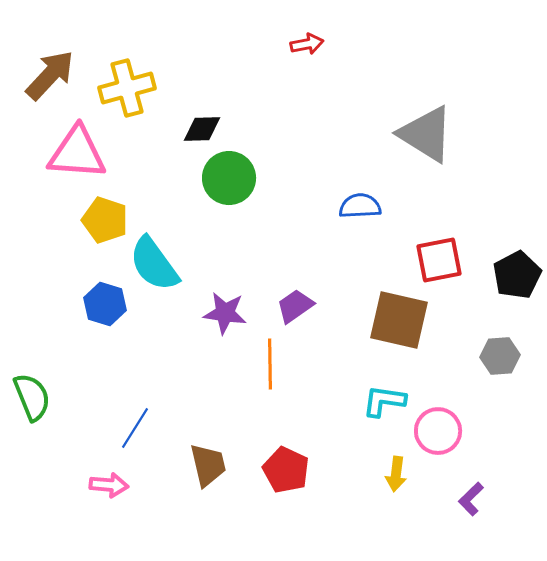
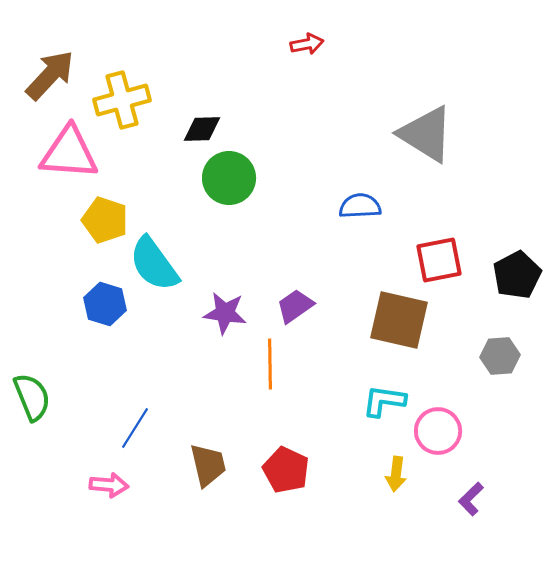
yellow cross: moved 5 px left, 12 px down
pink triangle: moved 8 px left
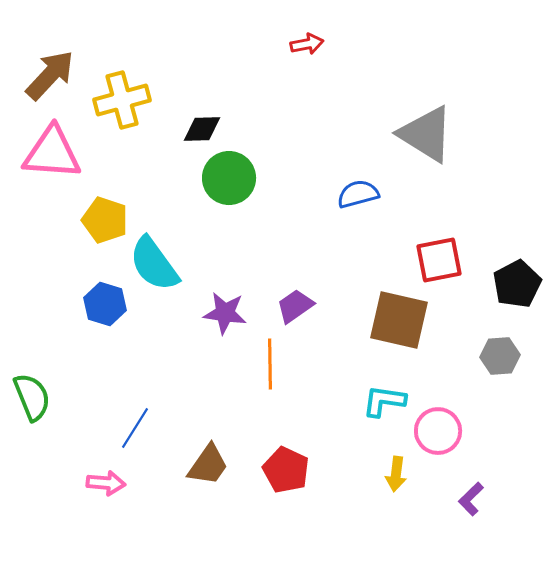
pink triangle: moved 17 px left
blue semicircle: moved 2 px left, 12 px up; rotated 12 degrees counterclockwise
black pentagon: moved 9 px down
brown trapezoid: rotated 48 degrees clockwise
pink arrow: moved 3 px left, 2 px up
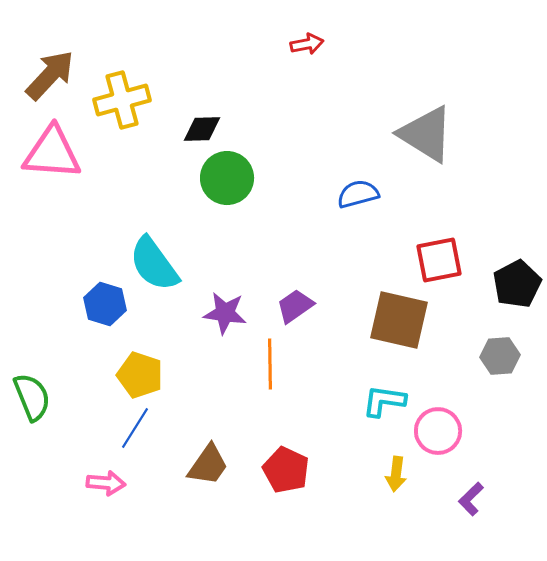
green circle: moved 2 px left
yellow pentagon: moved 35 px right, 155 px down
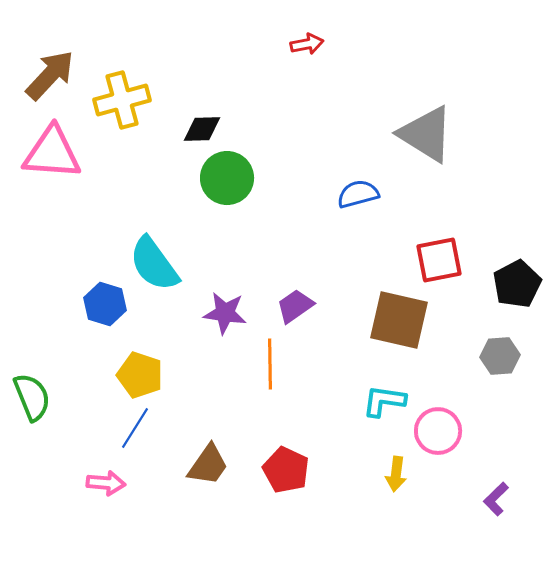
purple L-shape: moved 25 px right
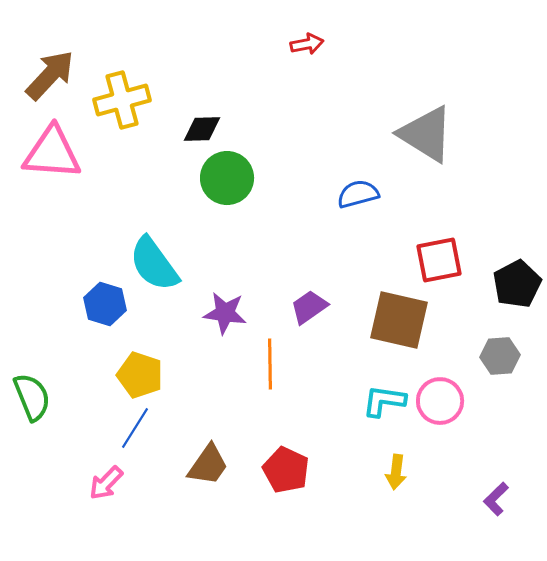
purple trapezoid: moved 14 px right, 1 px down
pink circle: moved 2 px right, 30 px up
yellow arrow: moved 2 px up
pink arrow: rotated 129 degrees clockwise
